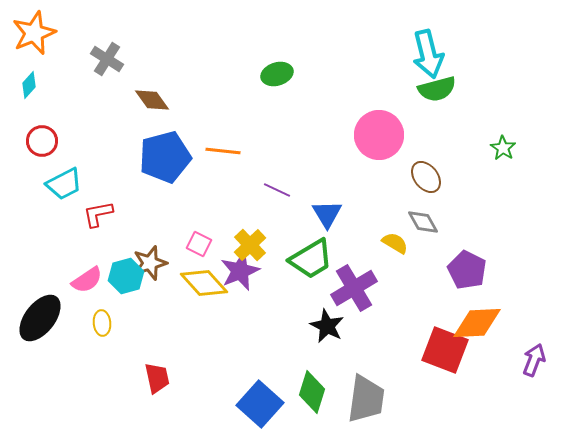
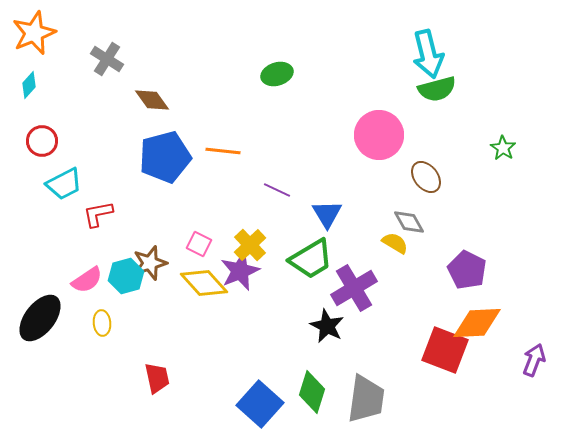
gray diamond: moved 14 px left
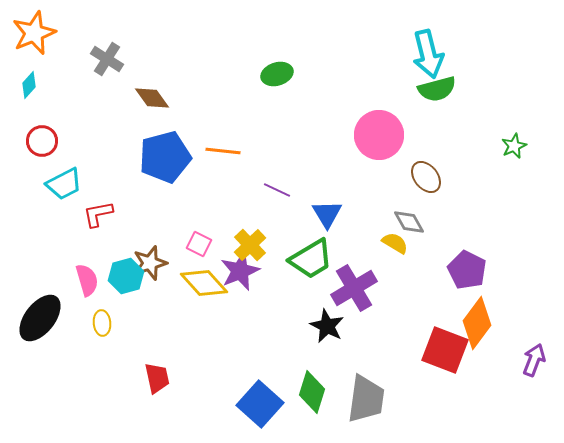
brown diamond: moved 2 px up
green star: moved 11 px right, 2 px up; rotated 15 degrees clockwise
pink semicircle: rotated 72 degrees counterclockwise
orange diamond: rotated 51 degrees counterclockwise
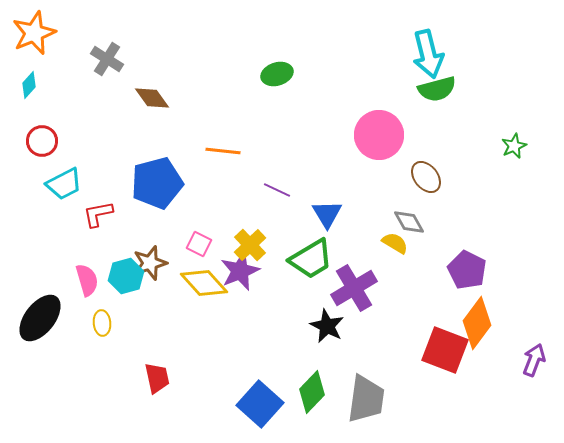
blue pentagon: moved 8 px left, 26 px down
green diamond: rotated 27 degrees clockwise
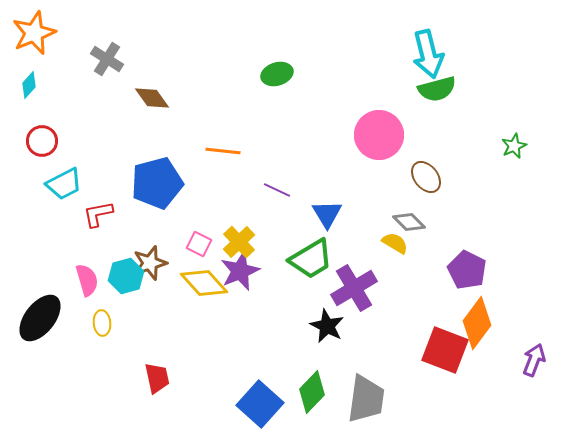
gray diamond: rotated 16 degrees counterclockwise
yellow cross: moved 11 px left, 3 px up
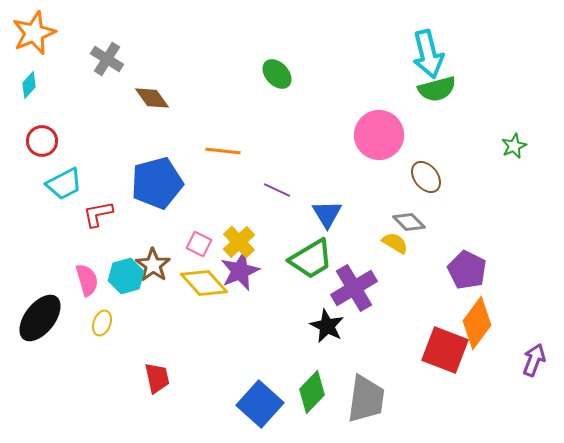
green ellipse: rotated 64 degrees clockwise
brown star: moved 3 px right, 2 px down; rotated 20 degrees counterclockwise
yellow ellipse: rotated 25 degrees clockwise
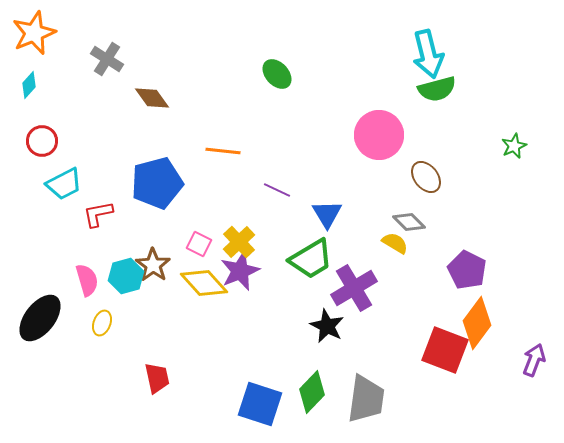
blue square: rotated 24 degrees counterclockwise
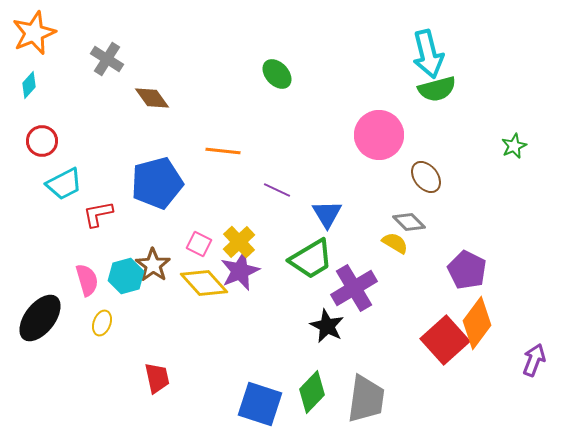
red square: moved 10 px up; rotated 27 degrees clockwise
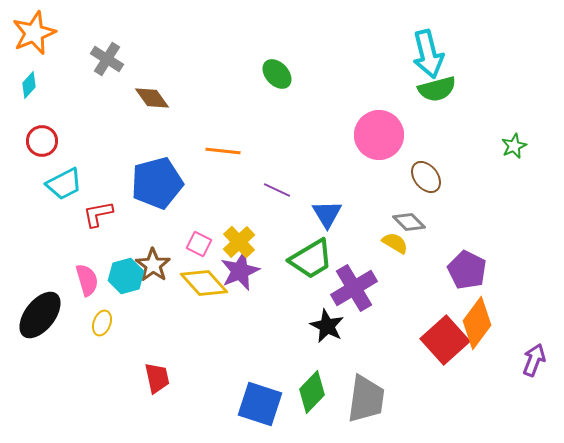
black ellipse: moved 3 px up
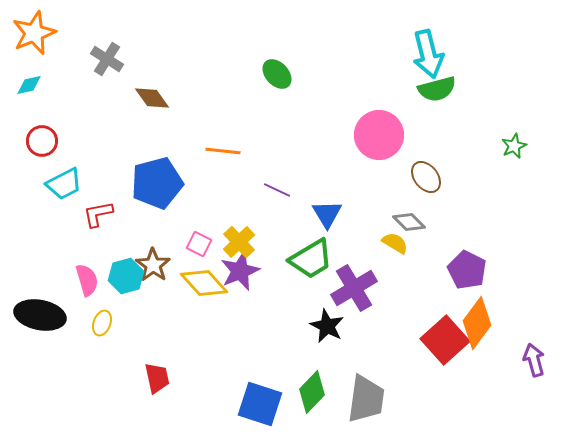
cyan diamond: rotated 36 degrees clockwise
black ellipse: rotated 63 degrees clockwise
purple arrow: rotated 36 degrees counterclockwise
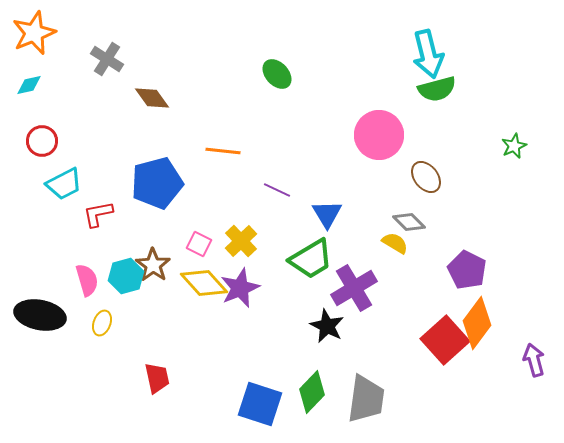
yellow cross: moved 2 px right, 1 px up
purple star: moved 17 px down
